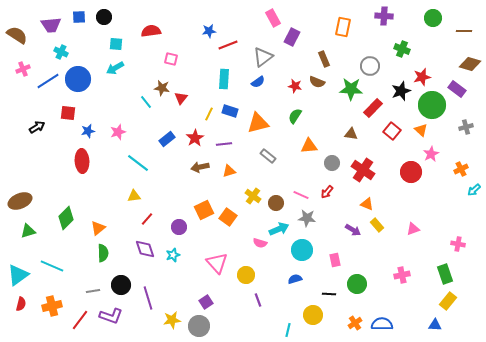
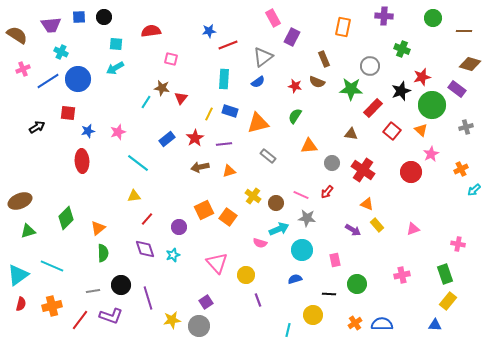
cyan line at (146, 102): rotated 72 degrees clockwise
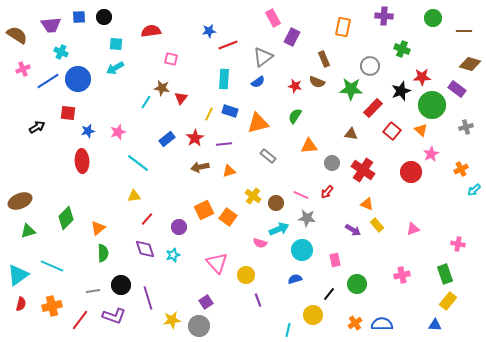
red star at (422, 77): rotated 12 degrees clockwise
black line at (329, 294): rotated 56 degrees counterclockwise
purple L-shape at (111, 316): moved 3 px right
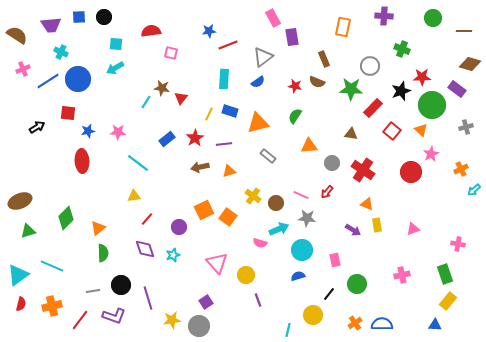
purple rectangle at (292, 37): rotated 36 degrees counterclockwise
pink square at (171, 59): moved 6 px up
pink star at (118, 132): rotated 21 degrees clockwise
yellow rectangle at (377, 225): rotated 32 degrees clockwise
blue semicircle at (295, 279): moved 3 px right, 3 px up
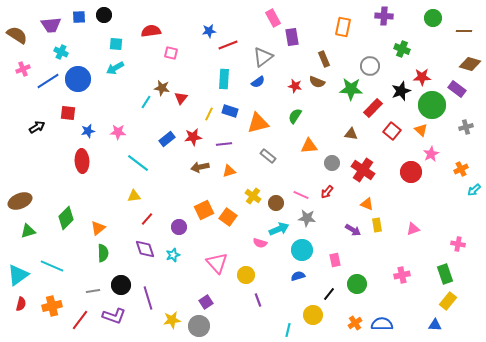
black circle at (104, 17): moved 2 px up
red star at (195, 138): moved 2 px left, 1 px up; rotated 24 degrees clockwise
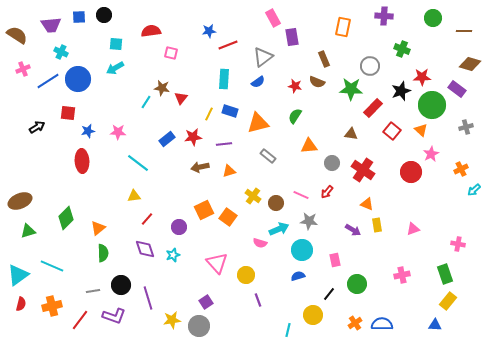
gray star at (307, 218): moved 2 px right, 3 px down
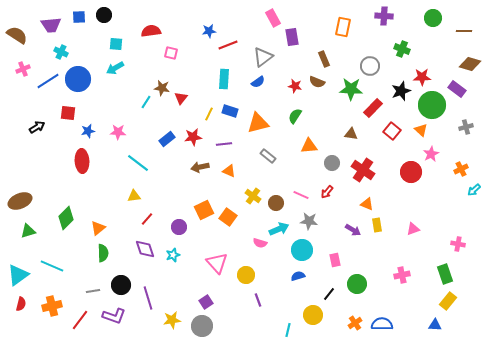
orange triangle at (229, 171): rotated 40 degrees clockwise
gray circle at (199, 326): moved 3 px right
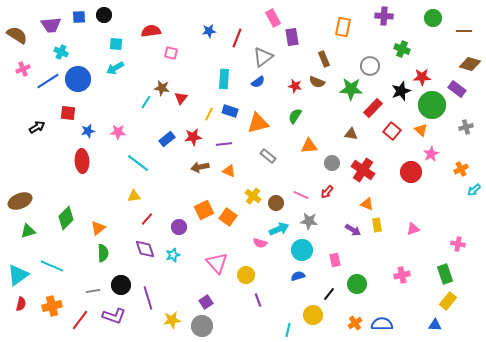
red line at (228, 45): moved 9 px right, 7 px up; rotated 48 degrees counterclockwise
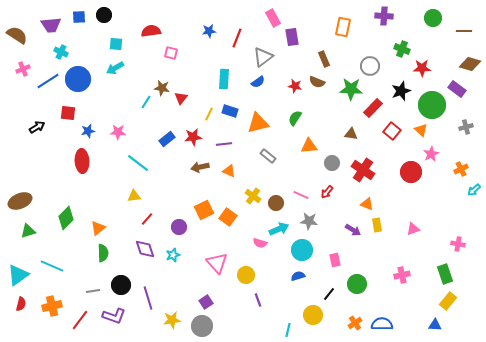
red star at (422, 77): moved 9 px up
green semicircle at (295, 116): moved 2 px down
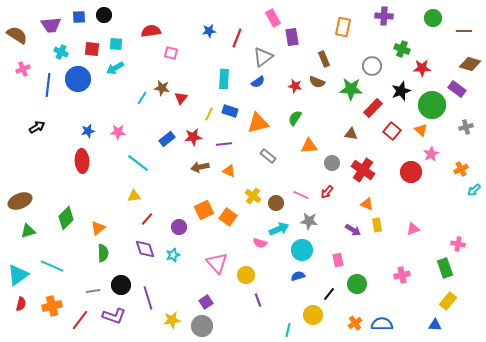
gray circle at (370, 66): moved 2 px right
blue line at (48, 81): moved 4 px down; rotated 50 degrees counterclockwise
cyan line at (146, 102): moved 4 px left, 4 px up
red square at (68, 113): moved 24 px right, 64 px up
pink rectangle at (335, 260): moved 3 px right
green rectangle at (445, 274): moved 6 px up
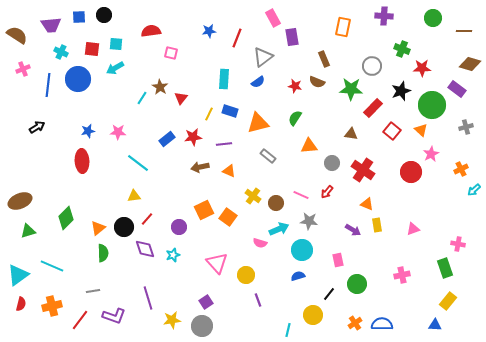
brown star at (162, 88): moved 2 px left, 1 px up; rotated 21 degrees clockwise
black circle at (121, 285): moved 3 px right, 58 px up
